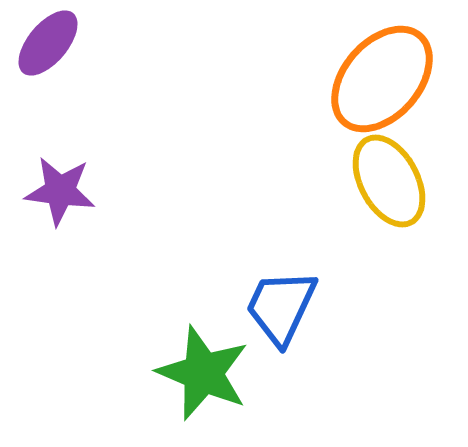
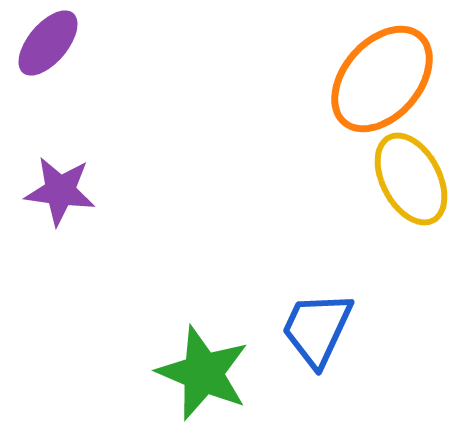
yellow ellipse: moved 22 px right, 2 px up
blue trapezoid: moved 36 px right, 22 px down
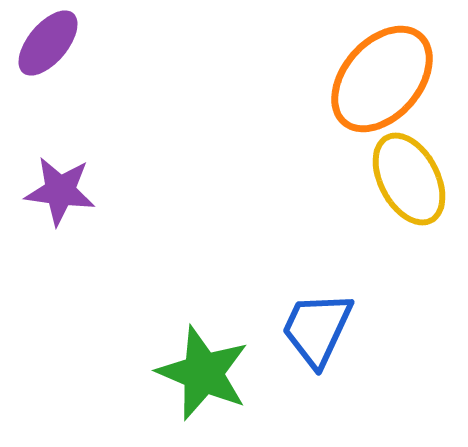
yellow ellipse: moved 2 px left
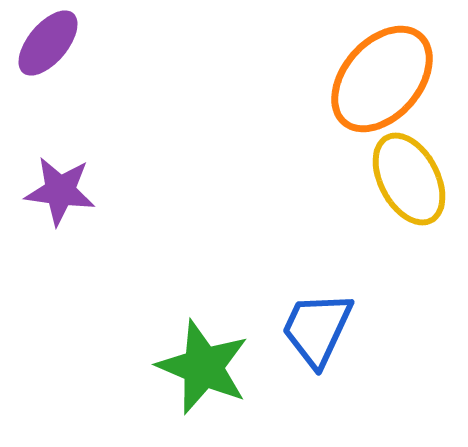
green star: moved 6 px up
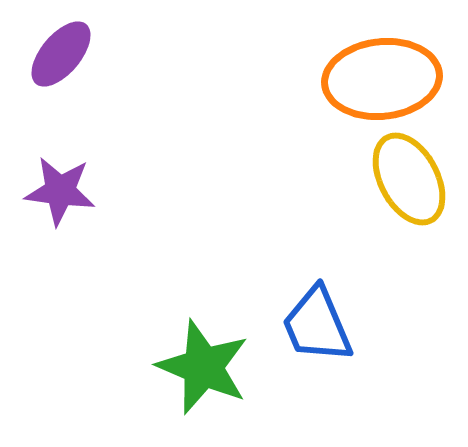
purple ellipse: moved 13 px right, 11 px down
orange ellipse: rotated 43 degrees clockwise
blue trapezoid: moved 4 px up; rotated 48 degrees counterclockwise
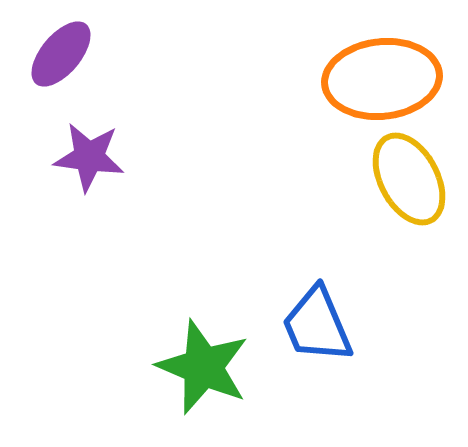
purple star: moved 29 px right, 34 px up
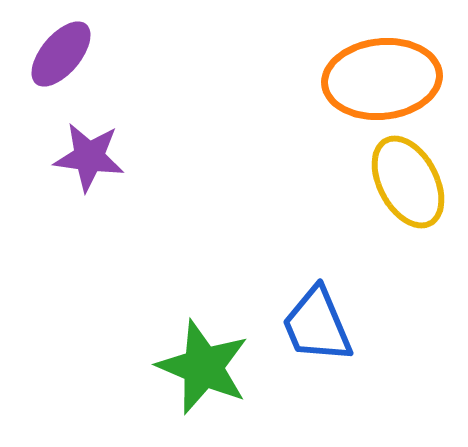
yellow ellipse: moved 1 px left, 3 px down
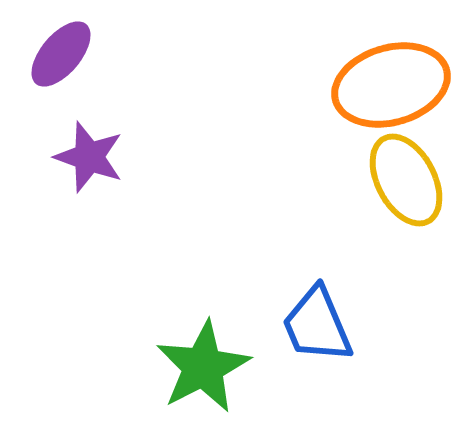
orange ellipse: moved 9 px right, 6 px down; rotated 10 degrees counterclockwise
purple star: rotated 12 degrees clockwise
yellow ellipse: moved 2 px left, 2 px up
green star: rotated 22 degrees clockwise
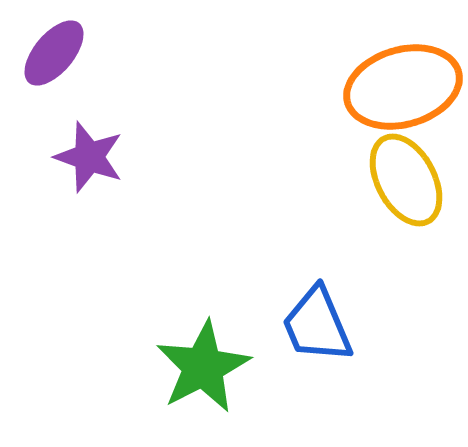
purple ellipse: moved 7 px left, 1 px up
orange ellipse: moved 12 px right, 2 px down
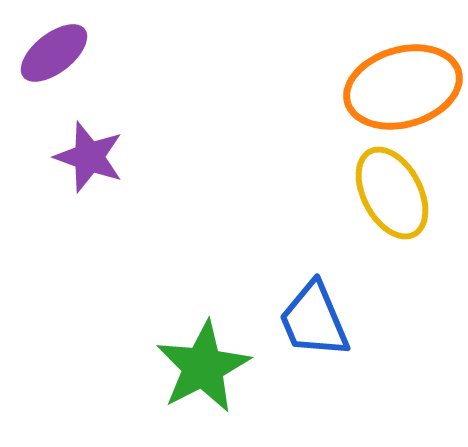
purple ellipse: rotated 12 degrees clockwise
yellow ellipse: moved 14 px left, 13 px down
blue trapezoid: moved 3 px left, 5 px up
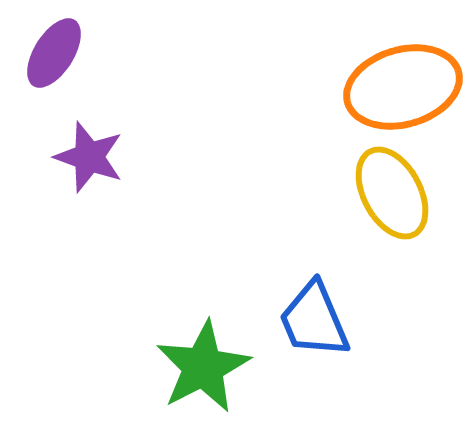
purple ellipse: rotated 20 degrees counterclockwise
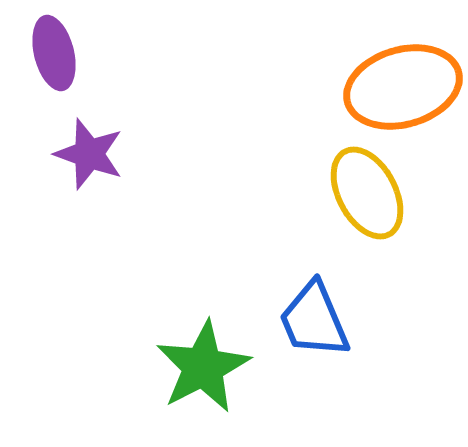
purple ellipse: rotated 46 degrees counterclockwise
purple star: moved 3 px up
yellow ellipse: moved 25 px left
